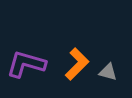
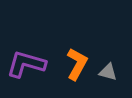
orange L-shape: rotated 16 degrees counterclockwise
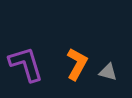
purple L-shape: rotated 57 degrees clockwise
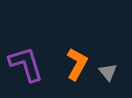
gray triangle: rotated 36 degrees clockwise
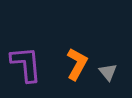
purple L-shape: rotated 12 degrees clockwise
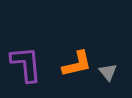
orange L-shape: rotated 48 degrees clockwise
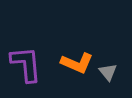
orange L-shape: moved 1 px up; rotated 36 degrees clockwise
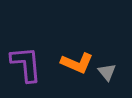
gray triangle: moved 1 px left
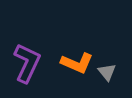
purple L-shape: moved 1 px right, 1 px up; rotated 30 degrees clockwise
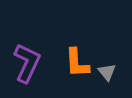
orange L-shape: rotated 64 degrees clockwise
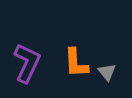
orange L-shape: moved 1 px left
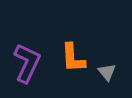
orange L-shape: moved 3 px left, 5 px up
